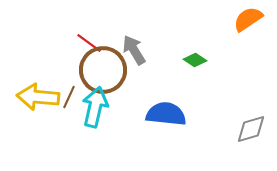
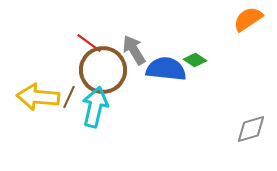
blue semicircle: moved 45 px up
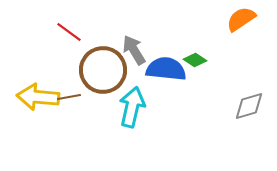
orange semicircle: moved 7 px left
red line: moved 20 px left, 11 px up
brown line: rotated 55 degrees clockwise
cyan arrow: moved 37 px right
gray diamond: moved 2 px left, 23 px up
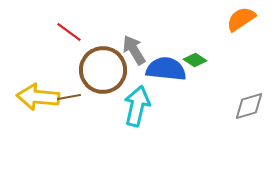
cyan arrow: moved 5 px right, 1 px up
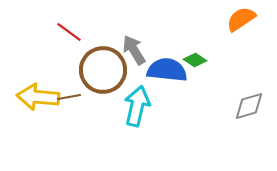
blue semicircle: moved 1 px right, 1 px down
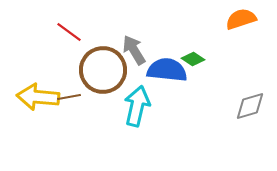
orange semicircle: rotated 16 degrees clockwise
green diamond: moved 2 px left, 1 px up
gray diamond: moved 1 px right
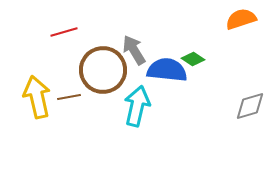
red line: moved 5 px left; rotated 52 degrees counterclockwise
yellow arrow: moved 1 px left; rotated 72 degrees clockwise
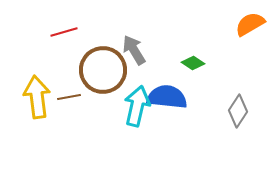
orange semicircle: moved 9 px right, 5 px down; rotated 12 degrees counterclockwise
green diamond: moved 4 px down
blue semicircle: moved 27 px down
yellow arrow: rotated 6 degrees clockwise
gray diamond: moved 12 px left, 5 px down; rotated 40 degrees counterclockwise
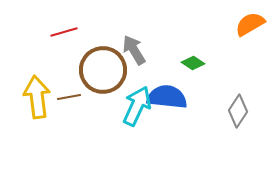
cyan arrow: rotated 12 degrees clockwise
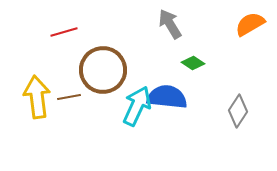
gray arrow: moved 36 px right, 26 px up
